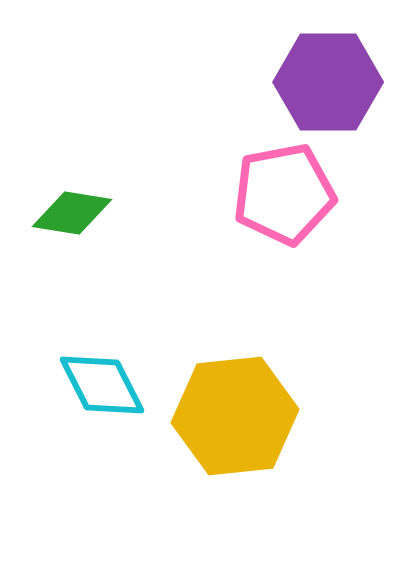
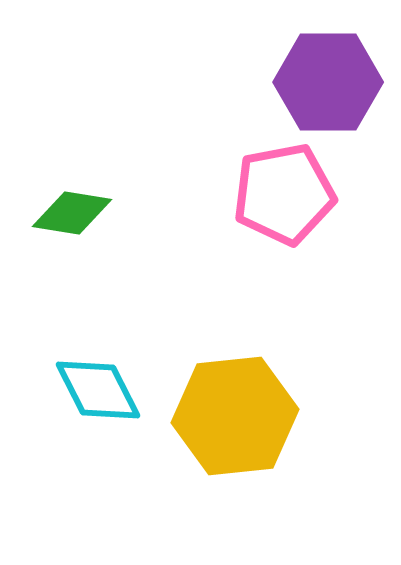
cyan diamond: moved 4 px left, 5 px down
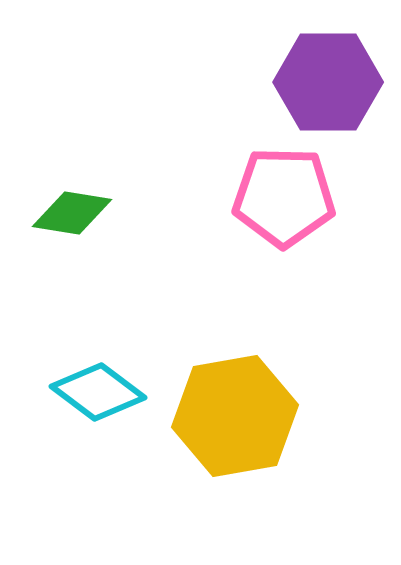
pink pentagon: moved 3 px down; rotated 12 degrees clockwise
cyan diamond: moved 2 px down; rotated 26 degrees counterclockwise
yellow hexagon: rotated 4 degrees counterclockwise
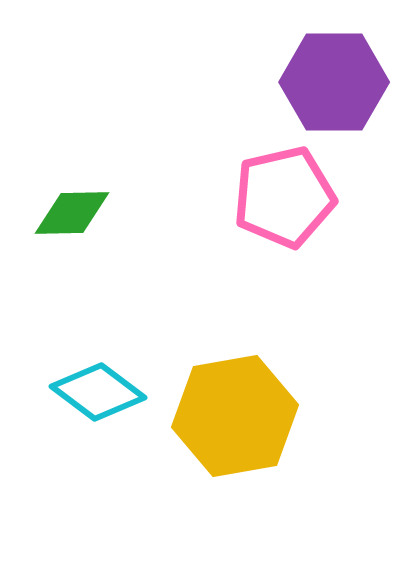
purple hexagon: moved 6 px right
pink pentagon: rotated 14 degrees counterclockwise
green diamond: rotated 10 degrees counterclockwise
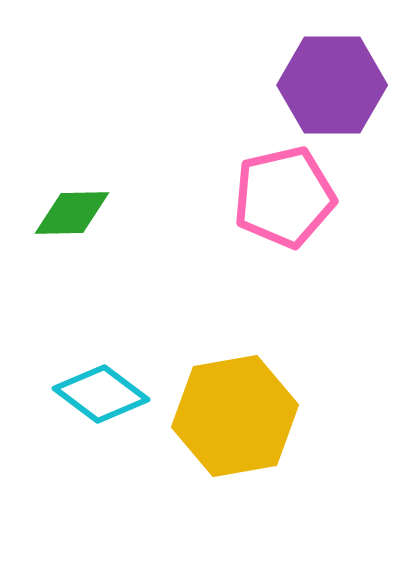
purple hexagon: moved 2 px left, 3 px down
cyan diamond: moved 3 px right, 2 px down
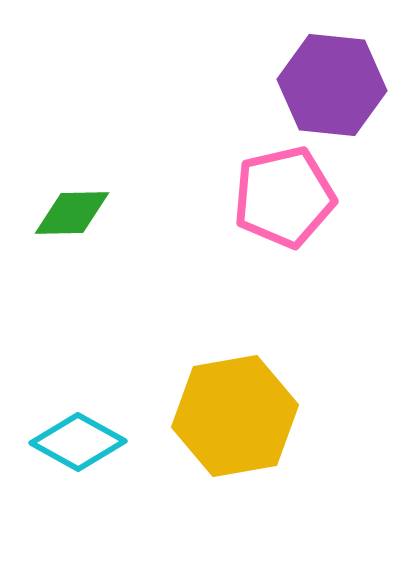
purple hexagon: rotated 6 degrees clockwise
cyan diamond: moved 23 px left, 48 px down; rotated 8 degrees counterclockwise
